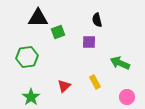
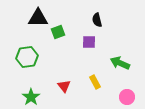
red triangle: rotated 24 degrees counterclockwise
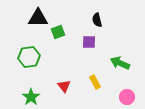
green hexagon: moved 2 px right
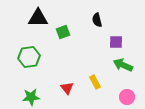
green square: moved 5 px right
purple square: moved 27 px right
green arrow: moved 3 px right, 2 px down
red triangle: moved 3 px right, 2 px down
green star: rotated 30 degrees clockwise
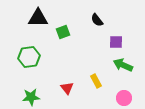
black semicircle: rotated 24 degrees counterclockwise
yellow rectangle: moved 1 px right, 1 px up
pink circle: moved 3 px left, 1 px down
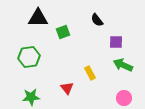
yellow rectangle: moved 6 px left, 8 px up
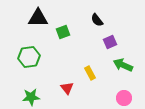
purple square: moved 6 px left; rotated 24 degrees counterclockwise
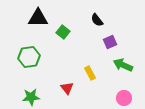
green square: rotated 32 degrees counterclockwise
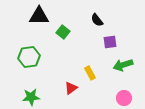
black triangle: moved 1 px right, 2 px up
purple square: rotated 16 degrees clockwise
green arrow: rotated 42 degrees counterclockwise
red triangle: moved 4 px right; rotated 32 degrees clockwise
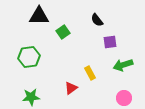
green square: rotated 16 degrees clockwise
